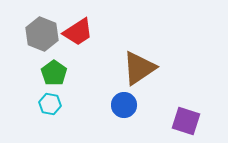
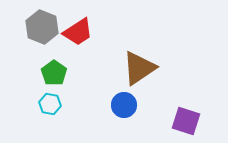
gray hexagon: moved 7 px up
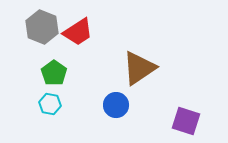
blue circle: moved 8 px left
